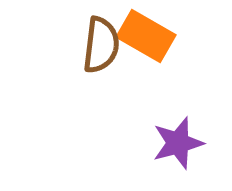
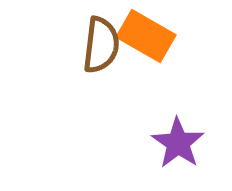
purple star: rotated 22 degrees counterclockwise
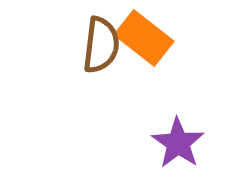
orange rectangle: moved 2 px left, 2 px down; rotated 8 degrees clockwise
